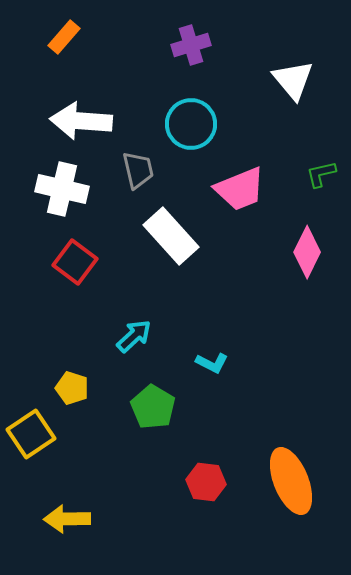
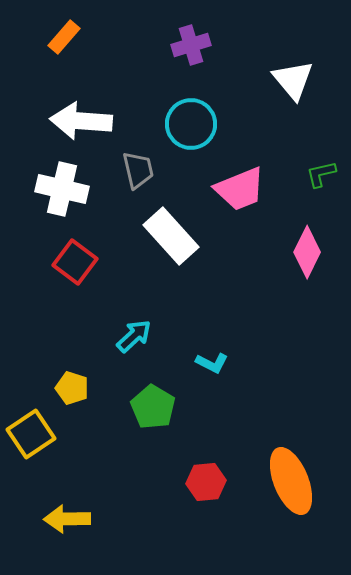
red hexagon: rotated 12 degrees counterclockwise
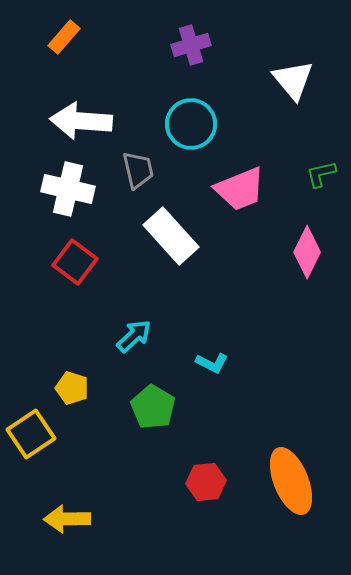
white cross: moved 6 px right
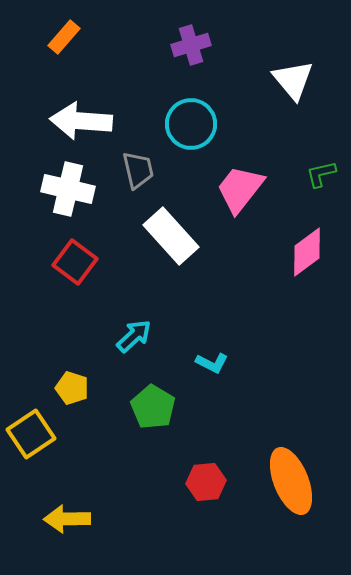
pink trapezoid: rotated 150 degrees clockwise
pink diamond: rotated 27 degrees clockwise
